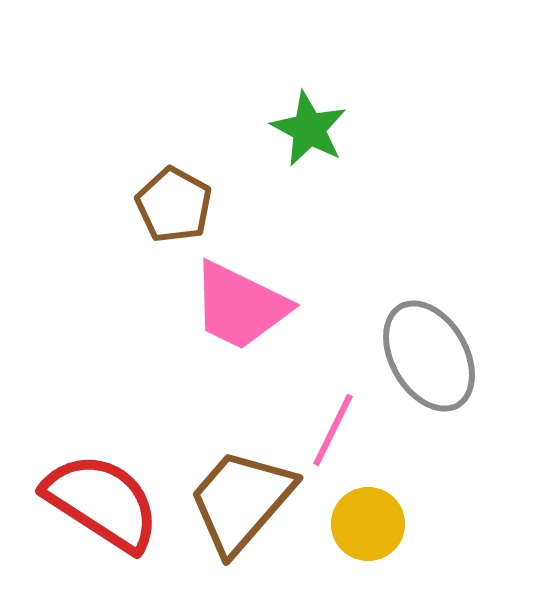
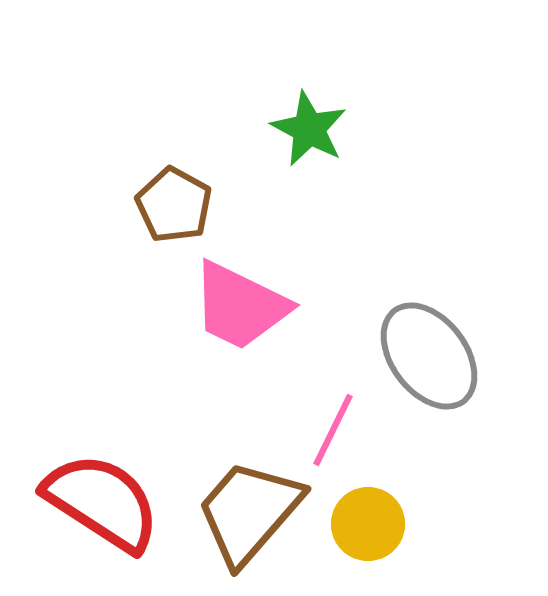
gray ellipse: rotated 7 degrees counterclockwise
brown trapezoid: moved 8 px right, 11 px down
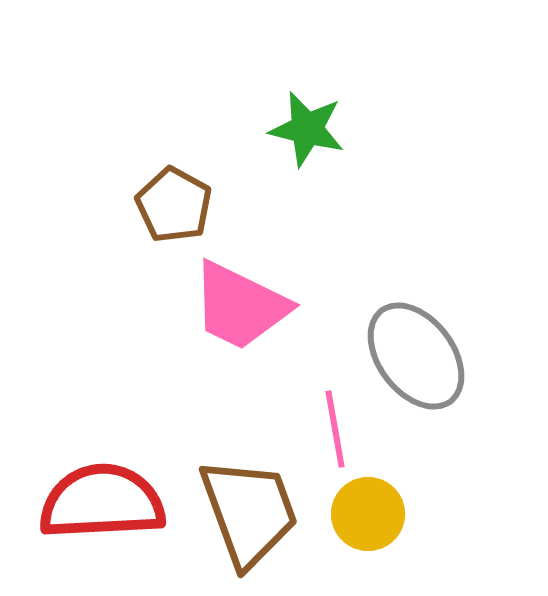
green star: moved 2 px left; rotated 14 degrees counterclockwise
gray ellipse: moved 13 px left
pink line: moved 2 px right, 1 px up; rotated 36 degrees counterclockwise
red semicircle: rotated 36 degrees counterclockwise
brown trapezoid: rotated 119 degrees clockwise
yellow circle: moved 10 px up
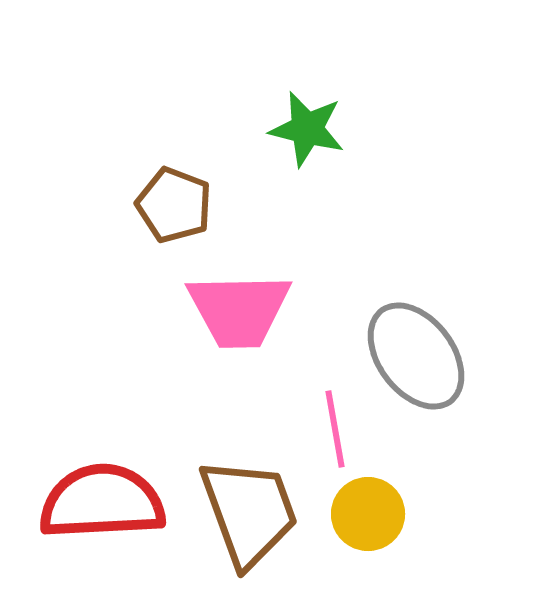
brown pentagon: rotated 8 degrees counterclockwise
pink trapezoid: moved 1 px left, 4 px down; rotated 27 degrees counterclockwise
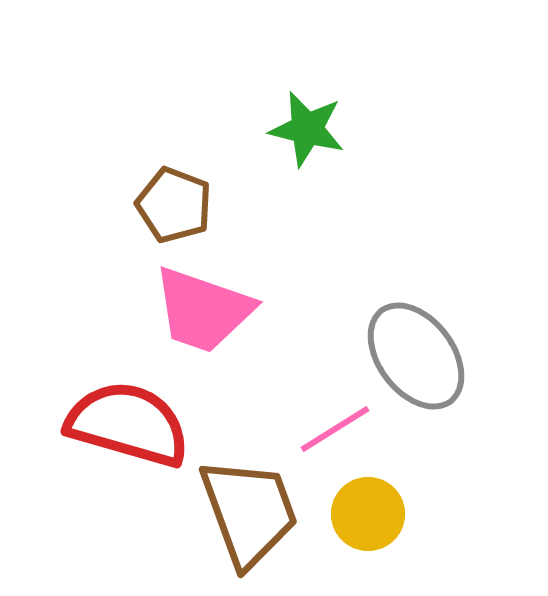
pink trapezoid: moved 36 px left; rotated 20 degrees clockwise
pink line: rotated 68 degrees clockwise
red semicircle: moved 26 px right, 78 px up; rotated 19 degrees clockwise
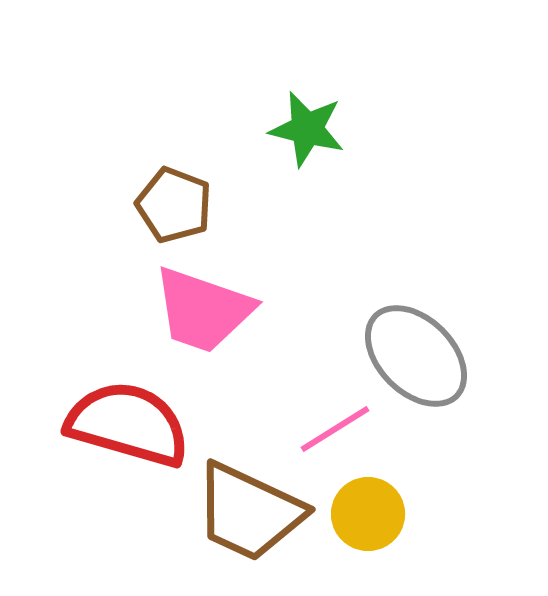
gray ellipse: rotated 8 degrees counterclockwise
brown trapezoid: rotated 135 degrees clockwise
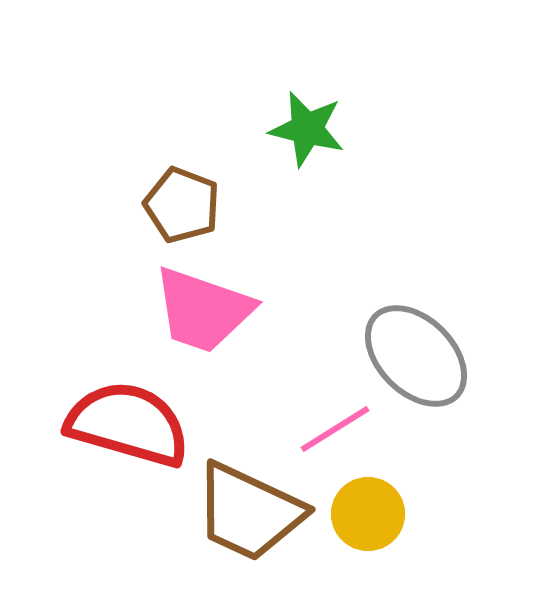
brown pentagon: moved 8 px right
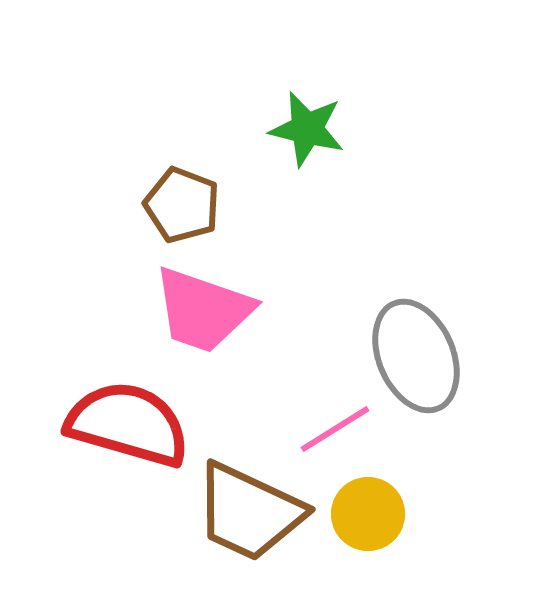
gray ellipse: rotated 22 degrees clockwise
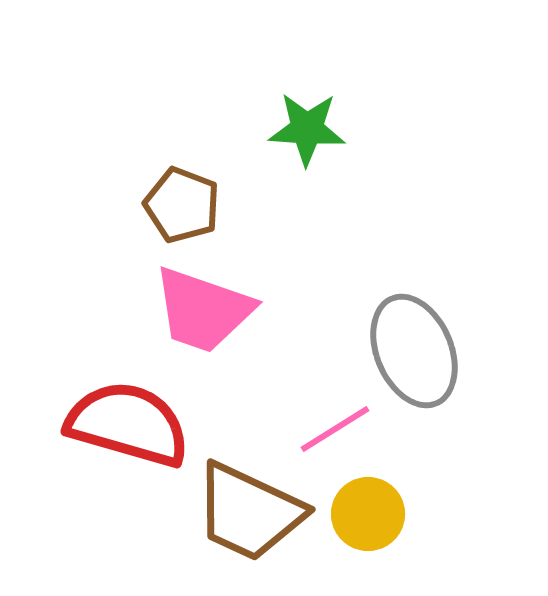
green star: rotated 10 degrees counterclockwise
gray ellipse: moved 2 px left, 5 px up
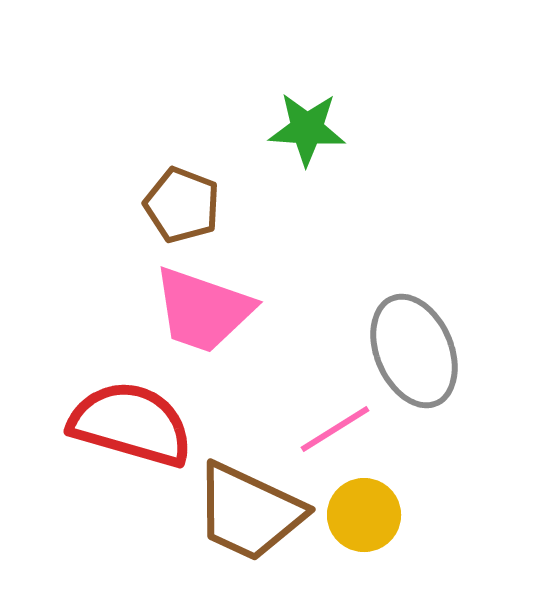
red semicircle: moved 3 px right
yellow circle: moved 4 px left, 1 px down
